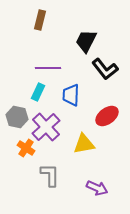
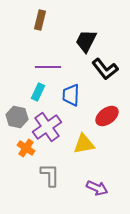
purple line: moved 1 px up
purple cross: moved 1 px right; rotated 8 degrees clockwise
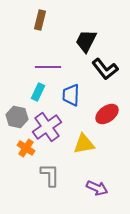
red ellipse: moved 2 px up
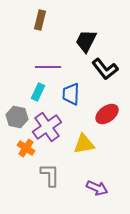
blue trapezoid: moved 1 px up
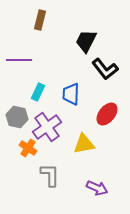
purple line: moved 29 px left, 7 px up
red ellipse: rotated 15 degrees counterclockwise
orange cross: moved 2 px right
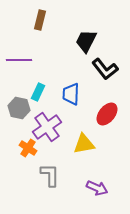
gray hexagon: moved 2 px right, 9 px up
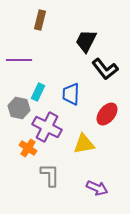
purple cross: rotated 28 degrees counterclockwise
